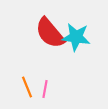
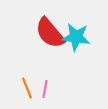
orange line: moved 1 px down
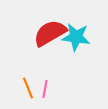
red semicircle: rotated 100 degrees clockwise
orange line: moved 1 px right
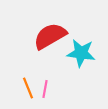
red semicircle: moved 3 px down
cyan star: moved 5 px right, 16 px down
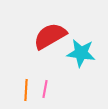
orange line: moved 2 px left, 2 px down; rotated 25 degrees clockwise
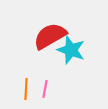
cyan star: moved 10 px left, 3 px up; rotated 12 degrees clockwise
orange line: moved 1 px up
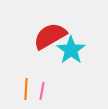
cyan star: rotated 16 degrees clockwise
pink line: moved 3 px left, 2 px down
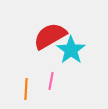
pink line: moved 9 px right, 10 px up
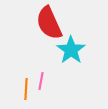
red semicircle: moved 1 px left, 13 px up; rotated 84 degrees counterclockwise
pink line: moved 10 px left
